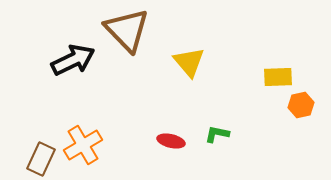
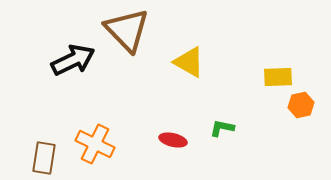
yellow triangle: rotated 20 degrees counterclockwise
green L-shape: moved 5 px right, 6 px up
red ellipse: moved 2 px right, 1 px up
orange cross: moved 12 px right, 1 px up; rotated 33 degrees counterclockwise
brown rectangle: moved 3 px right, 1 px up; rotated 16 degrees counterclockwise
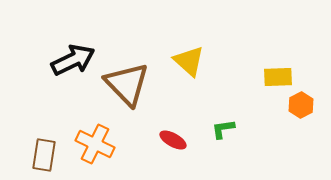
brown triangle: moved 54 px down
yellow triangle: moved 1 px up; rotated 12 degrees clockwise
orange hexagon: rotated 15 degrees counterclockwise
green L-shape: moved 1 px right, 1 px down; rotated 20 degrees counterclockwise
red ellipse: rotated 16 degrees clockwise
brown rectangle: moved 3 px up
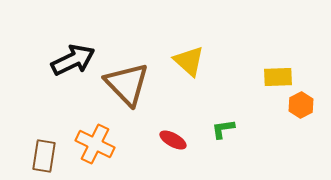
brown rectangle: moved 1 px down
